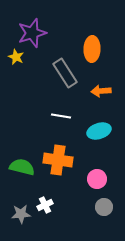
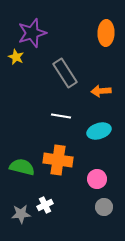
orange ellipse: moved 14 px right, 16 px up
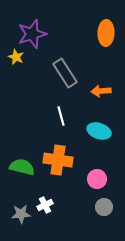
purple star: moved 1 px down
white line: rotated 66 degrees clockwise
cyan ellipse: rotated 35 degrees clockwise
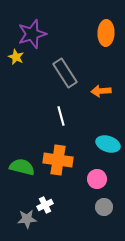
cyan ellipse: moved 9 px right, 13 px down
gray star: moved 6 px right, 5 px down
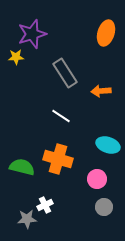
orange ellipse: rotated 15 degrees clockwise
yellow star: rotated 28 degrees counterclockwise
white line: rotated 42 degrees counterclockwise
cyan ellipse: moved 1 px down
orange cross: moved 1 px up; rotated 8 degrees clockwise
